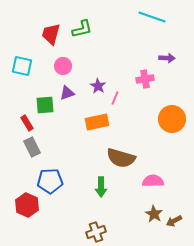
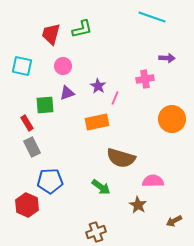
green arrow: rotated 54 degrees counterclockwise
brown star: moved 16 px left, 9 px up
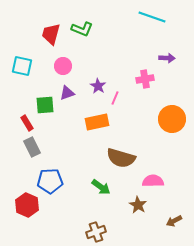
green L-shape: rotated 35 degrees clockwise
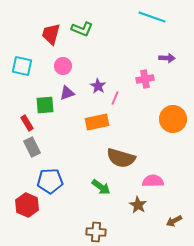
orange circle: moved 1 px right
brown cross: rotated 24 degrees clockwise
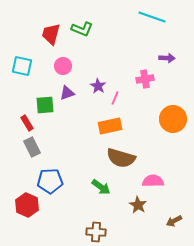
orange rectangle: moved 13 px right, 4 px down
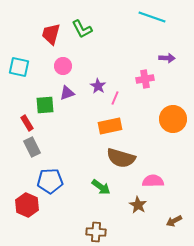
green L-shape: rotated 40 degrees clockwise
cyan square: moved 3 px left, 1 px down
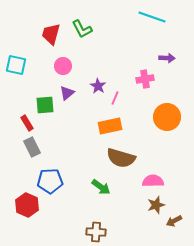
cyan square: moved 3 px left, 2 px up
purple triangle: rotated 21 degrees counterclockwise
orange circle: moved 6 px left, 2 px up
brown star: moved 18 px right; rotated 24 degrees clockwise
